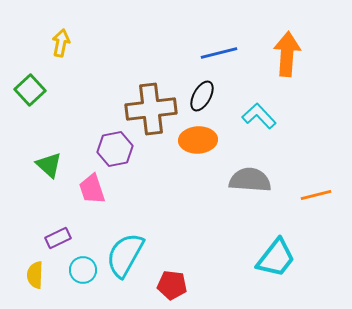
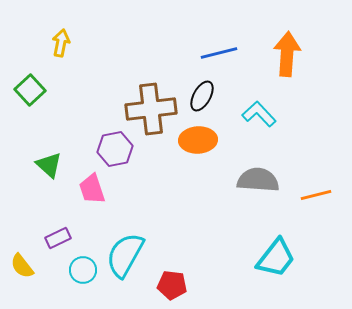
cyan L-shape: moved 2 px up
gray semicircle: moved 8 px right
yellow semicircle: moved 13 px left, 9 px up; rotated 40 degrees counterclockwise
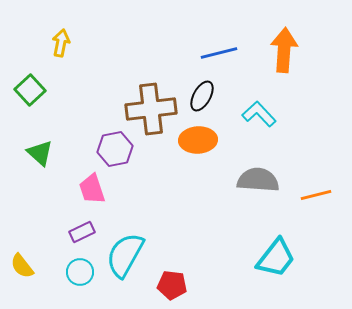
orange arrow: moved 3 px left, 4 px up
green triangle: moved 9 px left, 12 px up
purple rectangle: moved 24 px right, 6 px up
cyan circle: moved 3 px left, 2 px down
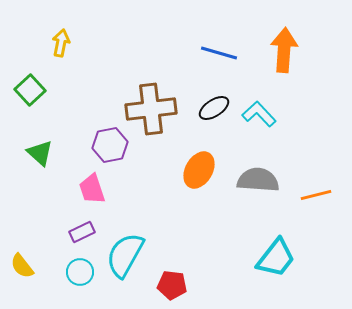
blue line: rotated 30 degrees clockwise
black ellipse: moved 12 px right, 12 px down; rotated 28 degrees clockwise
orange ellipse: moved 1 px right, 30 px down; rotated 57 degrees counterclockwise
purple hexagon: moved 5 px left, 4 px up
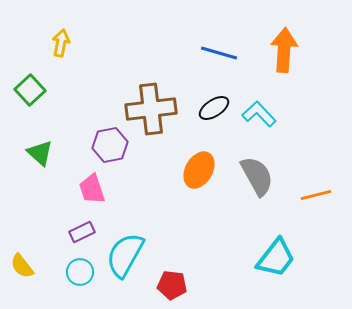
gray semicircle: moved 1 px left, 4 px up; rotated 57 degrees clockwise
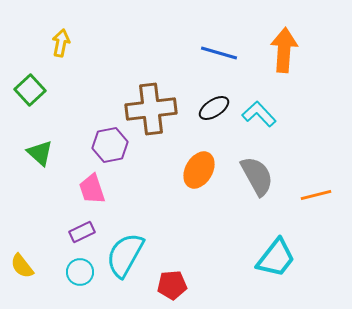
red pentagon: rotated 12 degrees counterclockwise
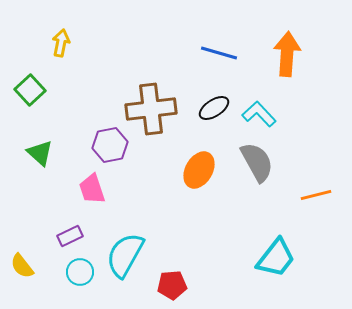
orange arrow: moved 3 px right, 4 px down
gray semicircle: moved 14 px up
purple rectangle: moved 12 px left, 4 px down
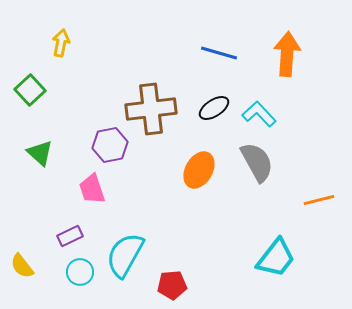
orange line: moved 3 px right, 5 px down
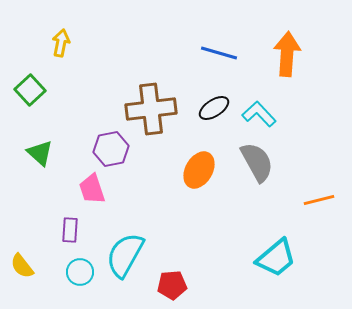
purple hexagon: moved 1 px right, 4 px down
purple rectangle: moved 6 px up; rotated 60 degrees counterclockwise
cyan trapezoid: rotated 12 degrees clockwise
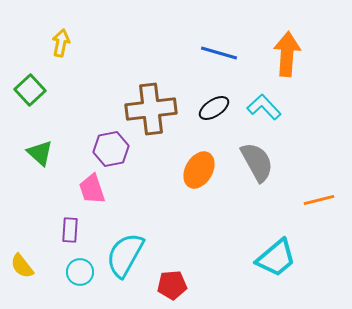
cyan L-shape: moved 5 px right, 7 px up
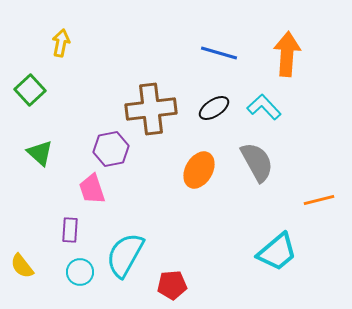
cyan trapezoid: moved 1 px right, 6 px up
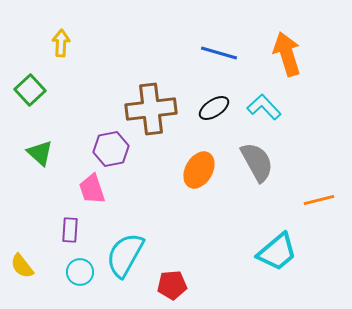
yellow arrow: rotated 8 degrees counterclockwise
orange arrow: rotated 21 degrees counterclockwise
